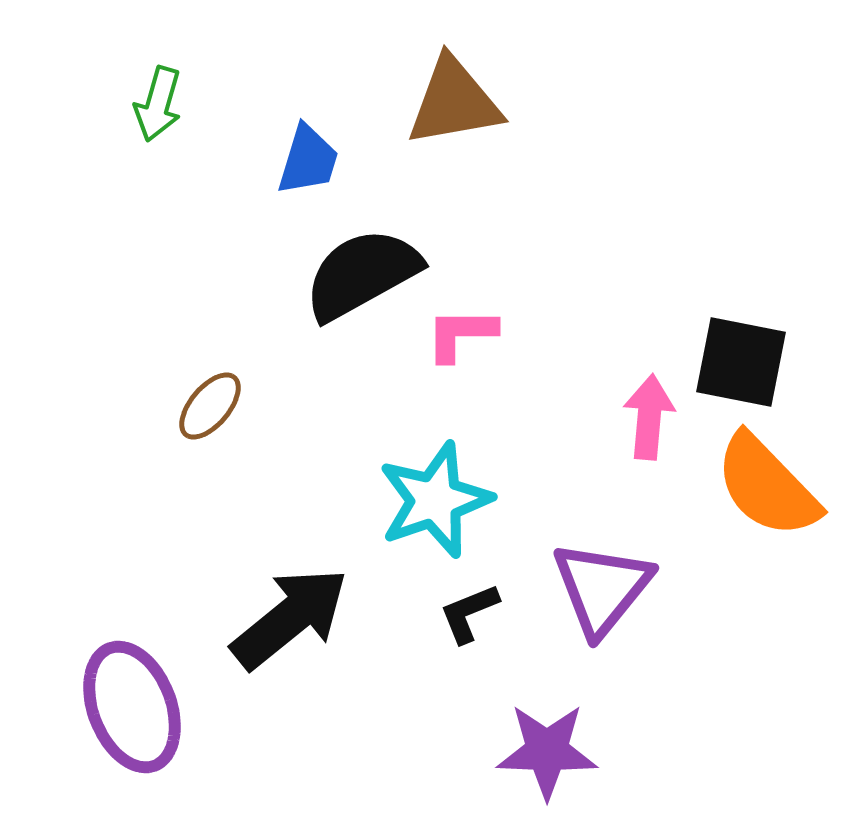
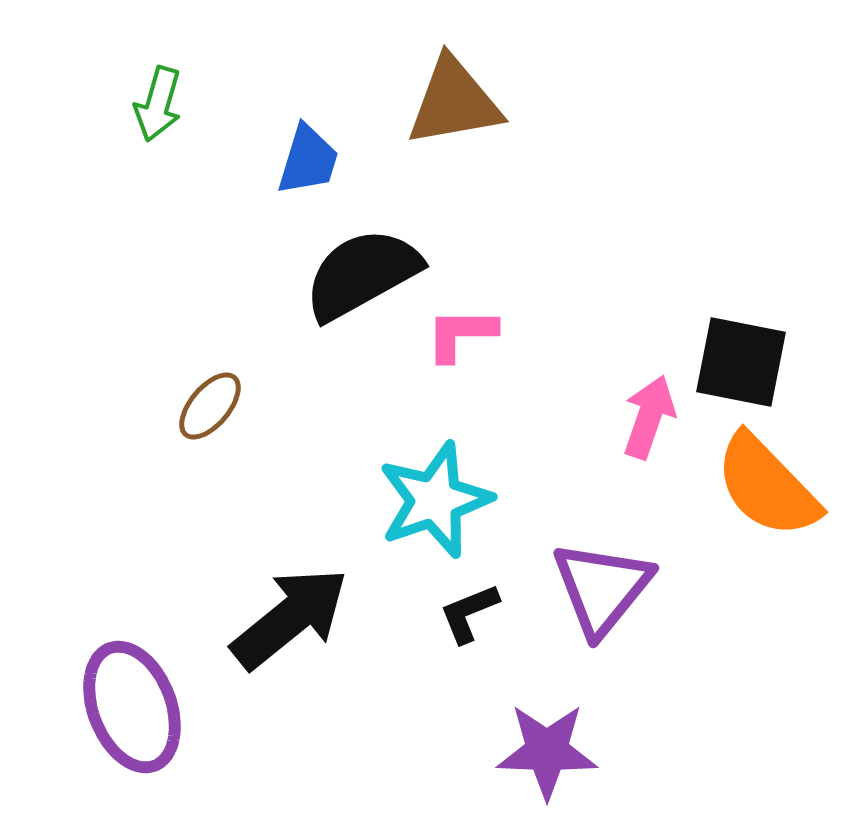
pink arrow: rotated 14 degrees clockwise
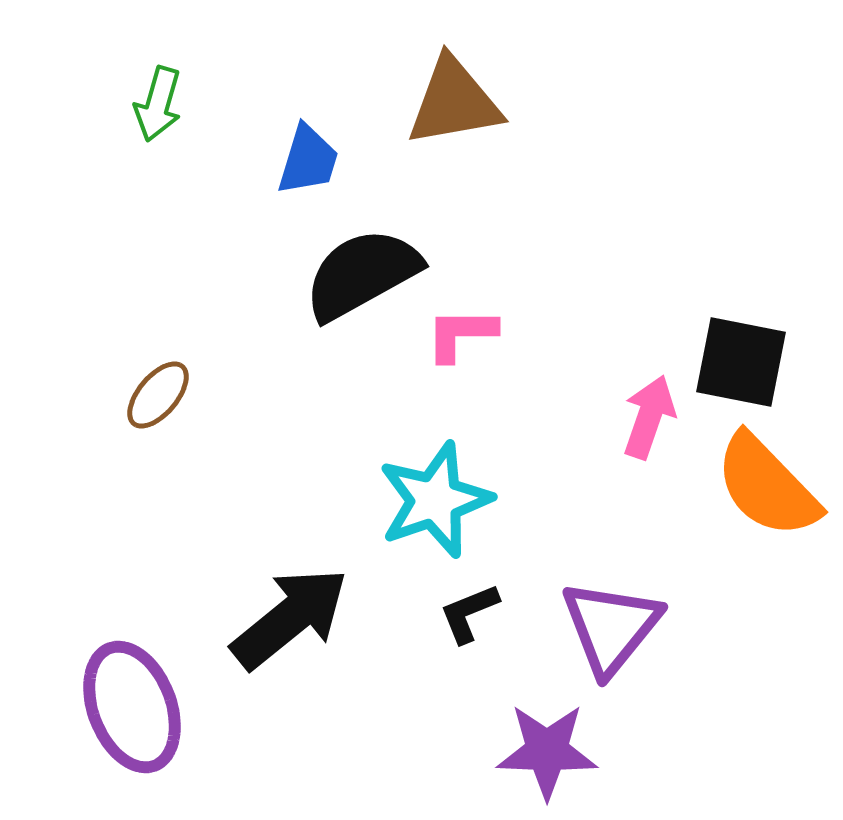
brown ellipse: moved 52 px left, 11 px up
purple triangle: moved 9 px right, 39 px down
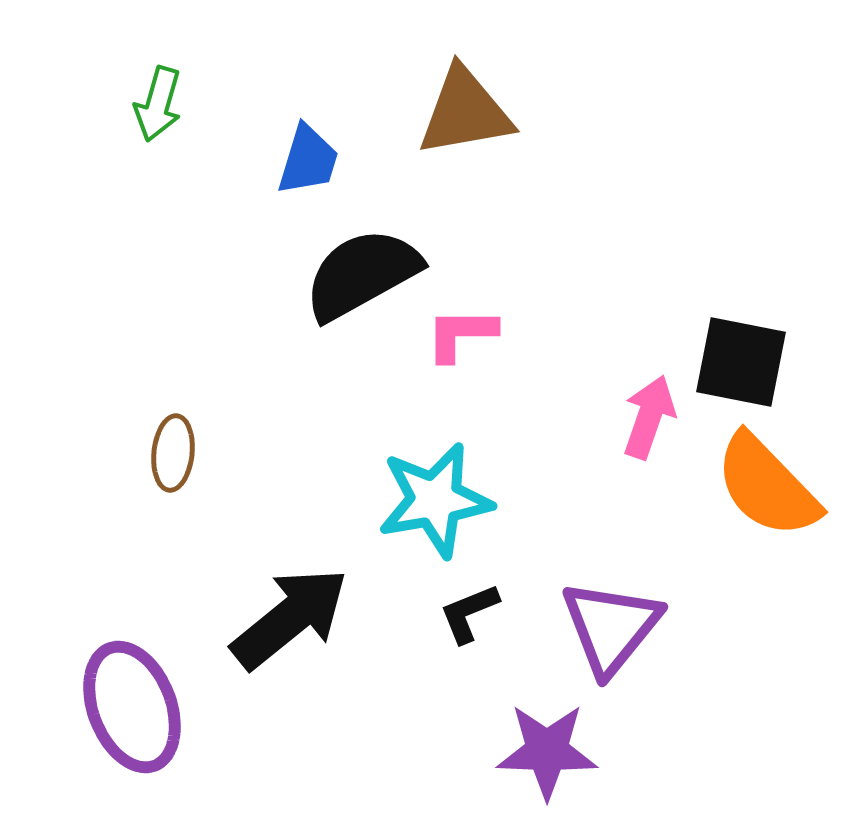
brown triangle: moved 11 px right, 10 px down
brown ellipse: moved 15 px right, 58 px down; rotated 34 degrees counterclockwise
cyan star: rotated 9 degrees clockwise
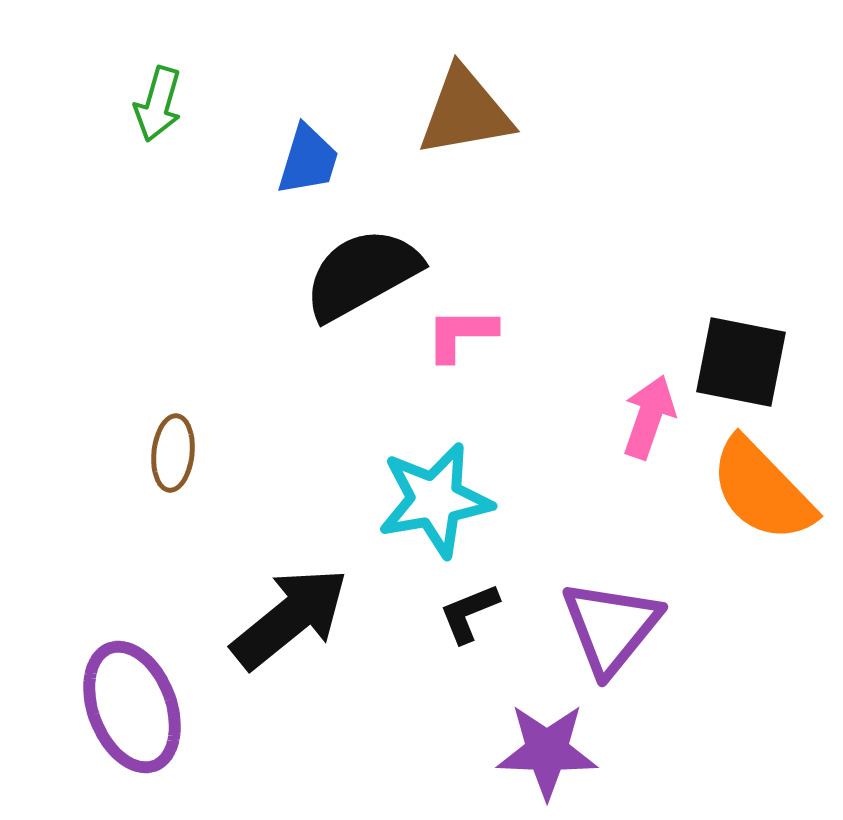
orange semicircle: moved 5 px left, 4 px down
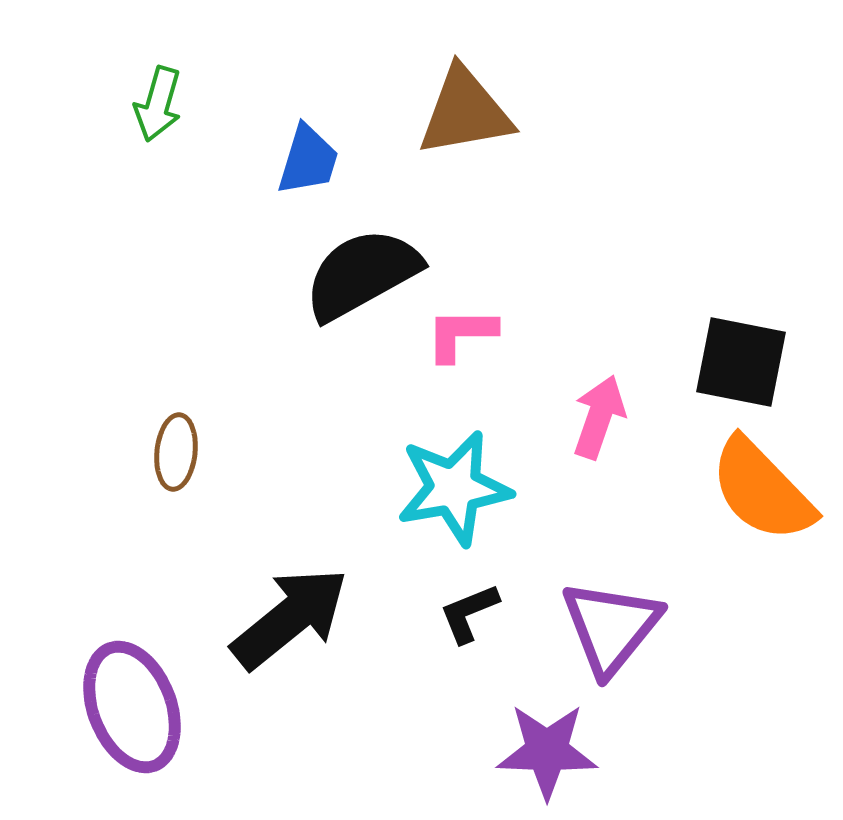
pink arrow: moved 50 px left
brown ellipse: moved 3 px right, 1 px up
cyan star: moved 19 px right, 12 px up
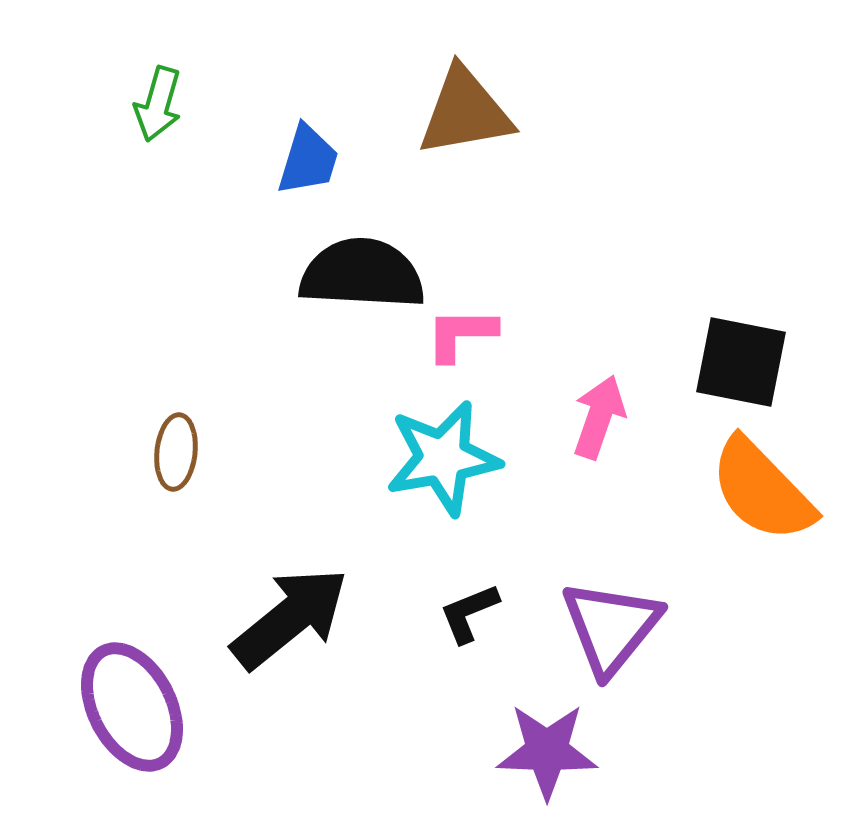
black semicircle: rotated 32 degrees clockwise
cyan star: moved 11 px left, 30 px up
purple ellipse: rotated 6 degrees counterclockwise
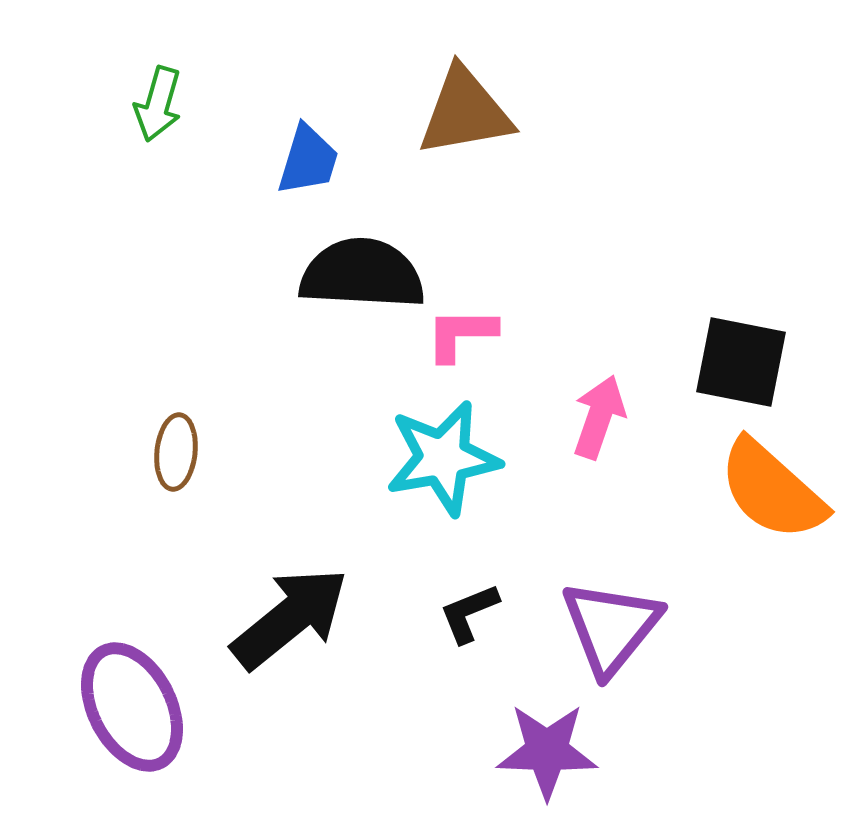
orange semicircle: moved 10 px right; rotated 4 degrees counterclockwise
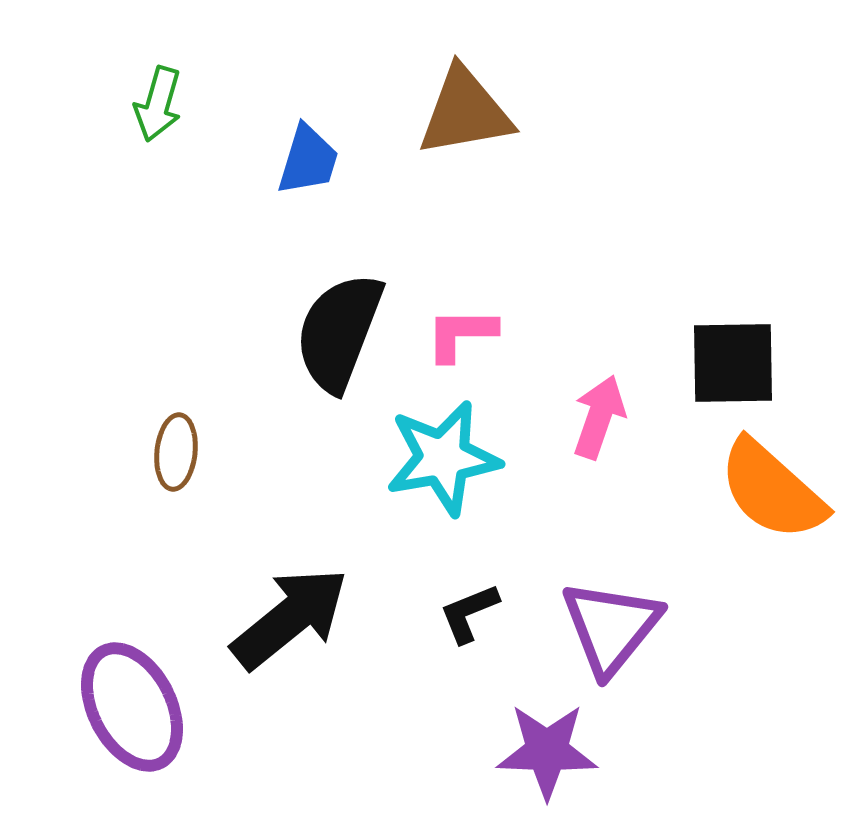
black semicircle: moved 23 px left, 58 px down; rotated 72 degrees counterclockwise
black square: moved 8 px left, 1 px down; rotated 12 degrees counterclockwise
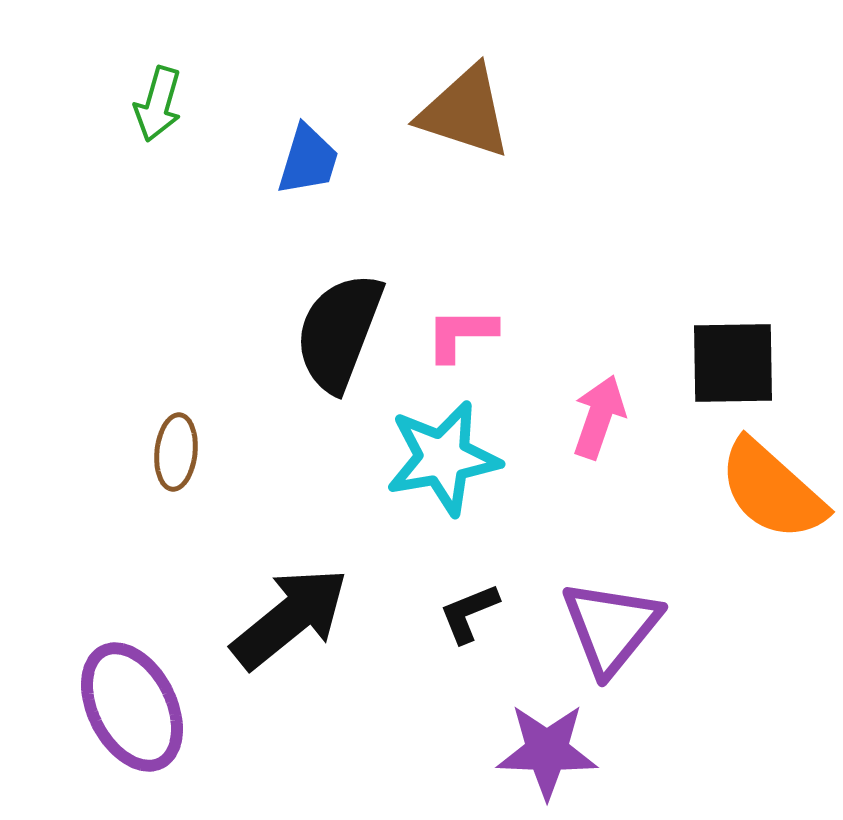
brown triangle: rotated 28 degrees clockwise
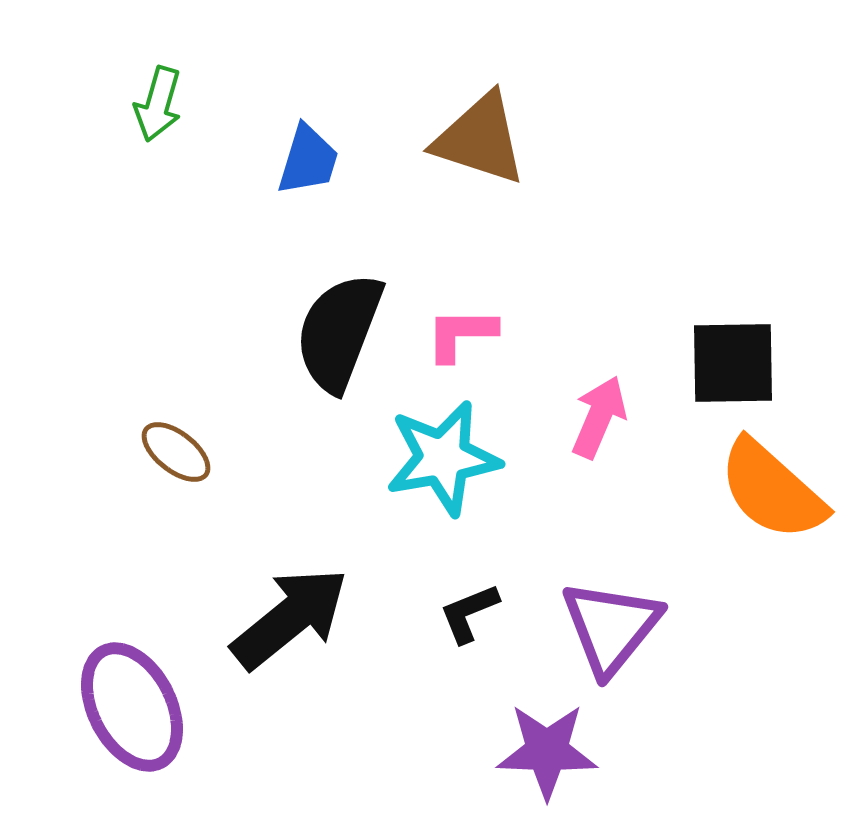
brown triangle: moved 15 px right, 27 px down
pink arrow: rotated 4 degrees clockwise
brown ellipse: rotated 58 degrees counterclockwise
